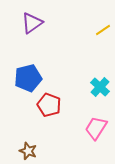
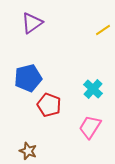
cyan cross: moved 7 px left, 2 px down
pink trapezoid: moved 6 px left, 1 px up
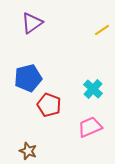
yellow line: moved 1 px left
pink trapezoid: rotated 35 degrees clockwise
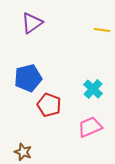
yellow line: rotated 42 degrees clockwise
brown star: moved 5 px left, 1 px down
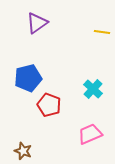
purple triangle: moved 5 px right
yellow line: moved 2 px down
pink trapezoid: moved 7 px down
brown star: moved 1 px up
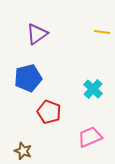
purple triangle: moved 11 px down
red pentagon: moved 7 px down
pink trapezoid: moved 3 px down
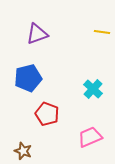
purple triangle: rotated 15 degrees clockwise
red pentagon: moved 2 px left, 2 px down
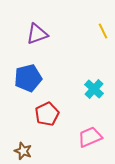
yellow line: moved 1 px right, 1 px up; rotated 56 degrees clockwise
cyan cross: moved 1 px right
red pentagon: rotated 25 degrees clockwise
